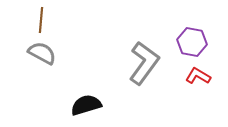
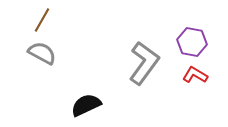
brown line: moved 1 px right; rotated 25 degrees clockwise
red L-shape: moved 3 px left, 1 px up
black semicircle: rotated 8 degrees counterclockwise
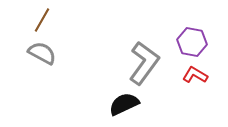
black semicircle: moved 38 px right, 1 px up
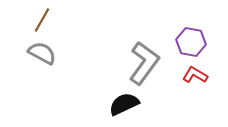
purple hexagon: moved 1 px left
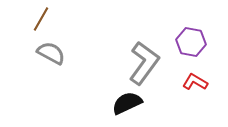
brown line: moved 1 px left, 1 px up
gray semicircle: moved 9 px right
red L-shape: moved 7 px down
black semicircle: moved 3 px right, 1 px up
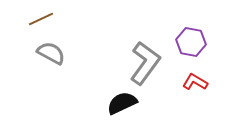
brown line: rotated 35 degrees clockwise
gray L-shape: moved 1 px right
black semicircle: moved 5 px left
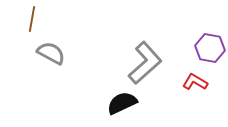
brown line: moved 9 px left; rotated 55 degrees counterclockwise
purple hexagon: moved 19 px right, 6 px down
gray L-shape: rotated 12 degrees clockwise
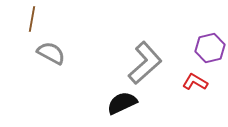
purple hexagon: rotated 24 degrees counterclockwise
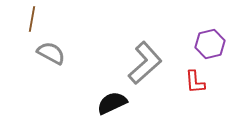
purple hexagon: moved 4 px up
red L-shape: rotated 125 degrees counterclockwise
black semicircle: moved 10 px left
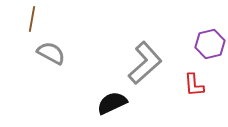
red L-shape: moved 1 px left, 3 px down
